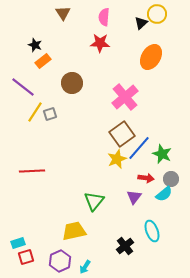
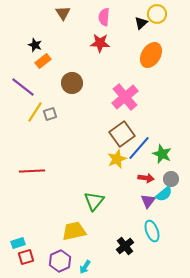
orange ellipse: moved 2 px up
purple triangle: moved 14 px right, 4 px down
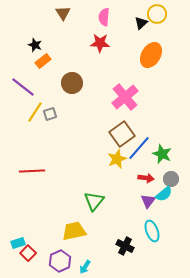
black cross: rotated 24 degrees counterclockwise
red square: moved 2 px right, 4 px up; rotated 28 degrees counterclockwise
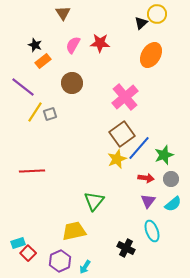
pink semicircle: moved 31 px left, 28 px down; rotated 24 degrees clockwise
green star: moved 2 px right, 1 px down; rotated 30 degrees clockwise
cyan semicircle: moved 9 px right, 10 px down
black cross: moved 1 px right, 2 px down
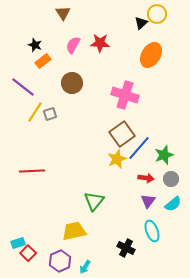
pink cross: moved 2 px up; rotated 32 degrees counterclockwise
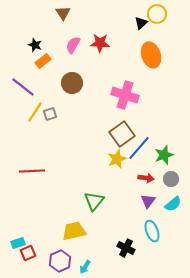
orange ellipse: rotated 50 degrees counterclockwise
red square: rotated 21 degrees clockwise
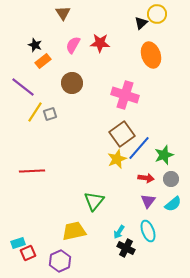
cyan ellipse: moved 4 px left
cyan arrow: moved 34 px right, 35 px up
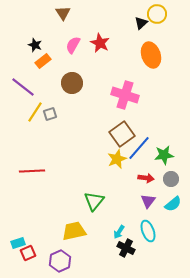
red star: rotated 24 degrees clockwise
green star: rotated 12 degrees clockwise
